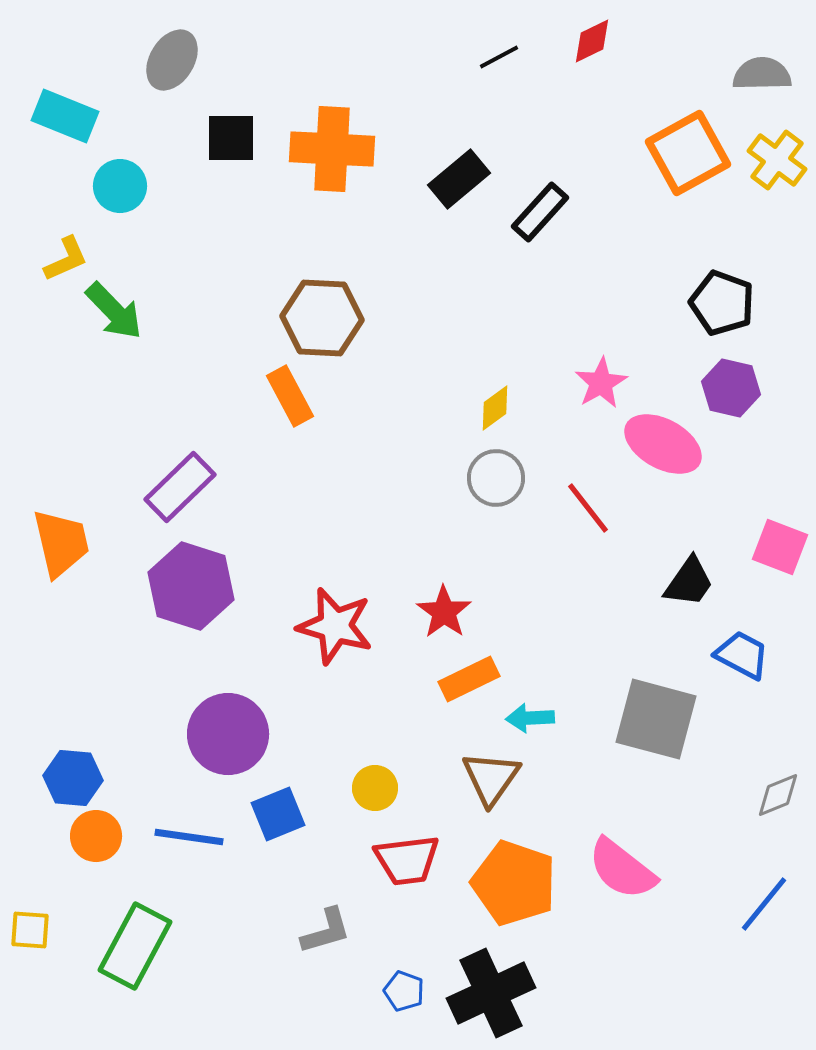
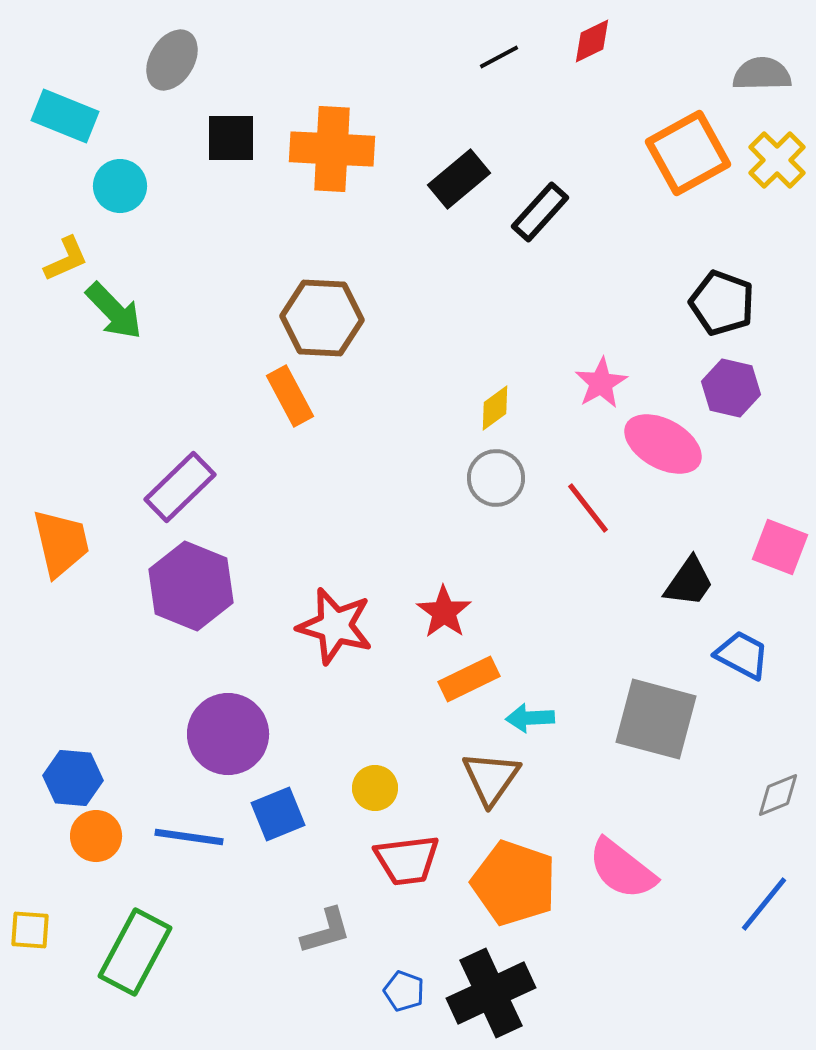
yellow cross at (777, 160): rotated 8 degrees clockwise
purple hexagon at (191, 586): rotated 4 degrees clockwise
green rectangle at (135, 946): moved 6 px down
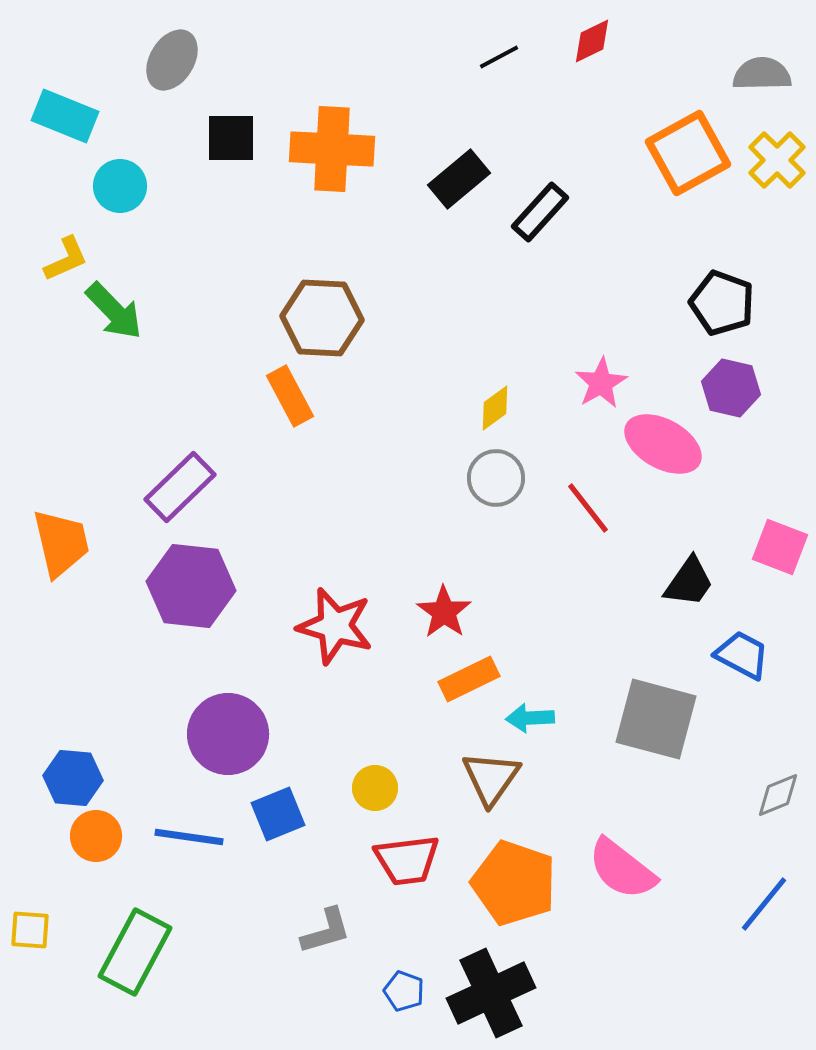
purple hexagon at (191, 586): rotated 16 degrees counterclockwise
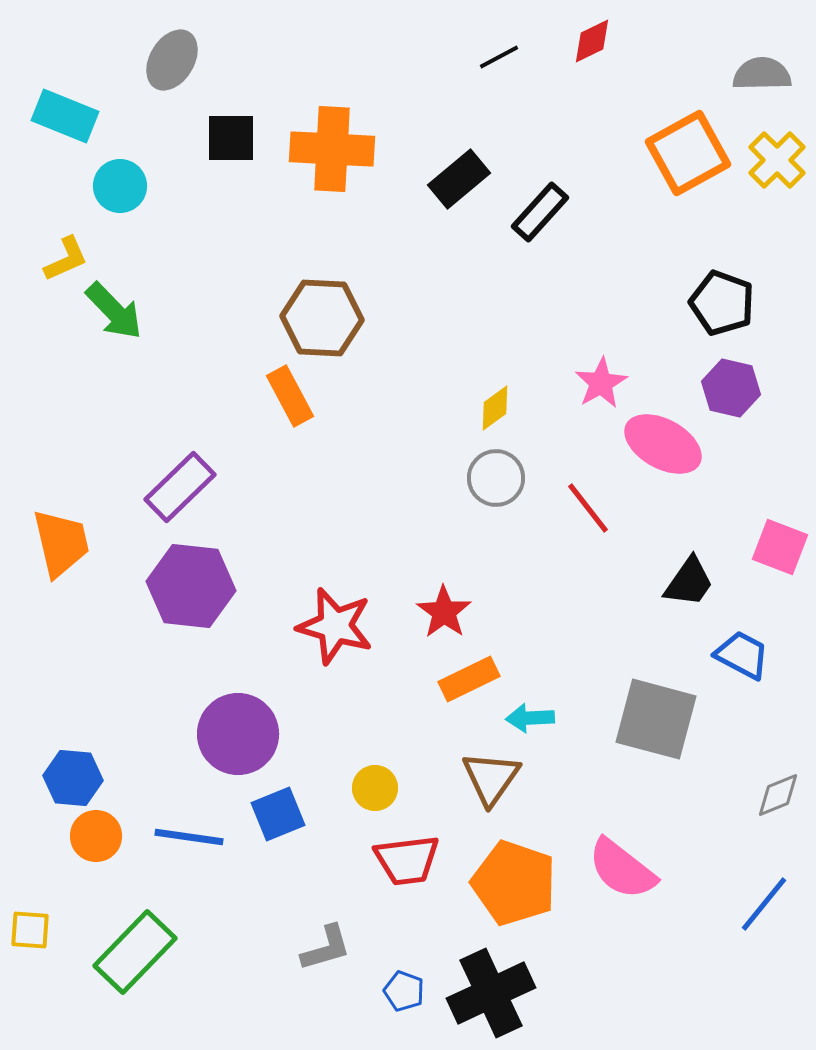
purple circle at (228, 734): moved 10 px right
gray L-shape at (326, 931): moved 17 px down
green rectangle at (135, 952): rotated 16 degrees clockwise
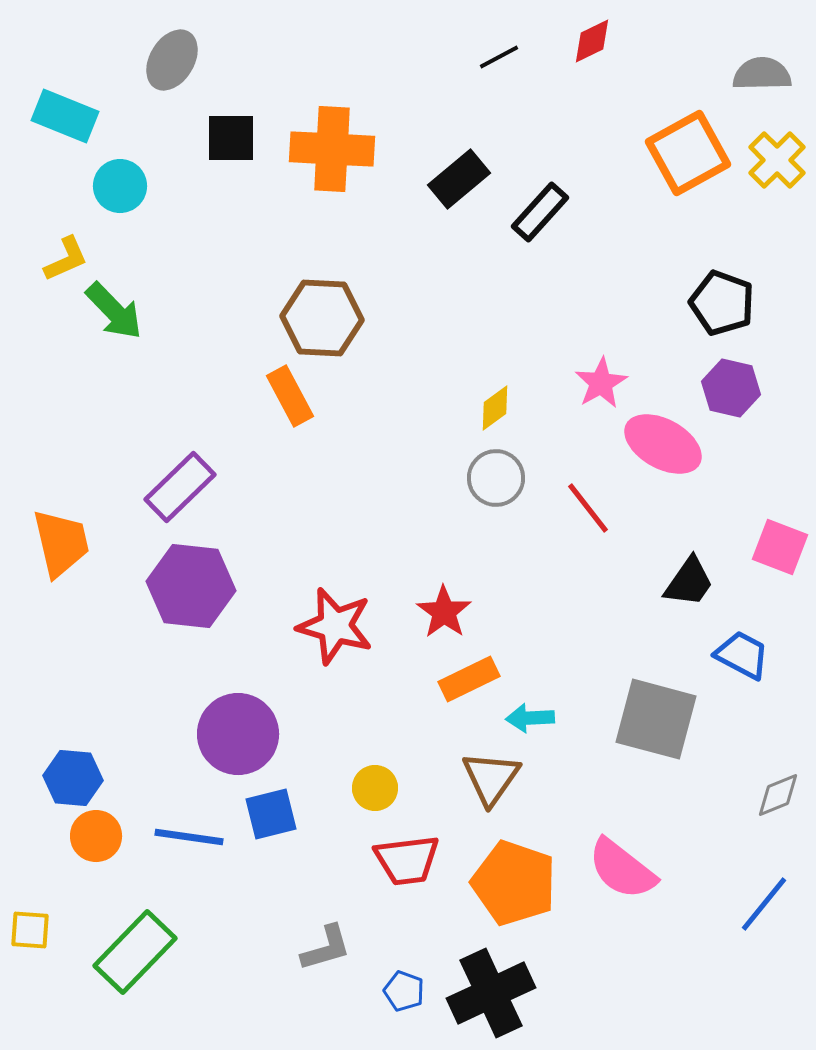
blue square at (278, 814): moved 7 px left; rotated 8 degrees clockwise
